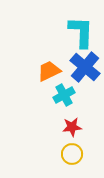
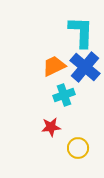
orange trapezoid: moved 5 px right, 5 px up
cyan cross: rotated 10 degrees clockwise
red star: moved 21 px left
yellow circle: moved 6 px right, 6 px up
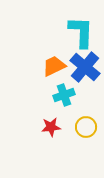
yellow circle: moved 8 px right, 21 px up
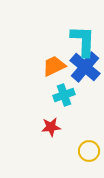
cyan L-shape: moved 2 px right, 9 px down
yellow circle: moved 3 px right, 24 px down
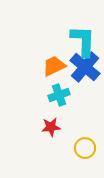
cyan cross: moved 5 px left
yellow circle: moved 4 px left, 3 px up
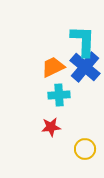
orange trapezoid: moved 1 px left, 1 px down
cyan cross: rotated 15 degrees clockwise
yellow circle: moved 1 px down
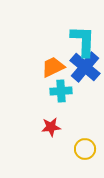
cyan cross: moved 2 px right, 4 px up
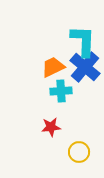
yellow circle: moved 6 px left, 3 px down
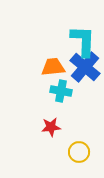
orange trapezoid: rotated 20 degrees clockwise
cyan cross: rotated 15 degrees clockwise
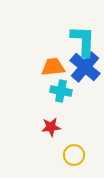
yellow circle: moved 5 px left, 3 px down
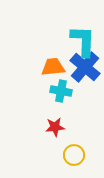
red star: moved 4 px right
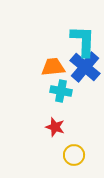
red star: rotated 24 degrees clockwise
